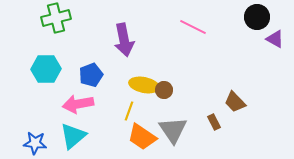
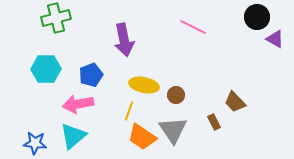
brown circle: moved 12 px right, 5 px down
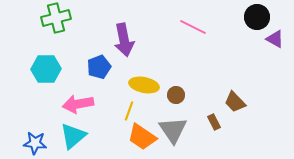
blue pentagon: moved 8 px right, 8 px up
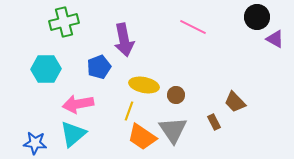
green cross: moved 8 px right, 4 px down
cyan triangle: moved 2 px up
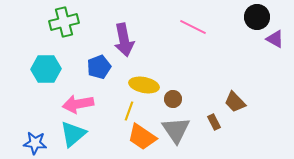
brown circle: moved 3 px left, 4 px down
gray triangle: moved 3 px right
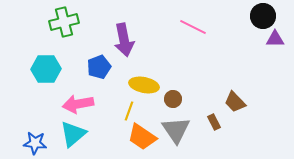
black circle: moved 6 px right, 1 px up
purple triangle: rotated 30 degrees counterclockwise
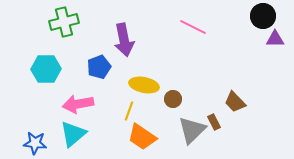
gray triangle: moved 16 px right; rotated 20 degrees clockwise
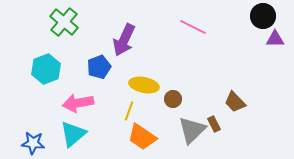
green cross: rotated 36 degrees counterclockwise
purple arrow: rotated 36 degrees clockwise
cyan hexagon: rotated 20 degrees counterclockwise
pink arrow: moved 1 px up
brown rectangle: moved 2 px down
blue star: moved 2 px left
